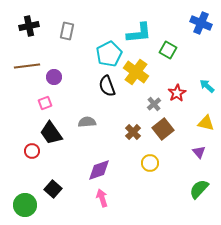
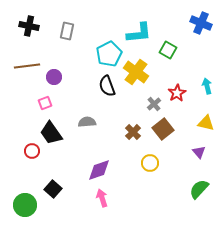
black cross: rotated 24 degrees clockwise
cyan arrow: rotated 35 degrees clockwise
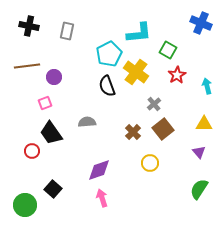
red star: moved 18 px up
yellow triangle: moved 2 px left, 1 px down; rotated 12 degrees counterclockwise
green semicircle: rotated 10 degrees counterclockwise
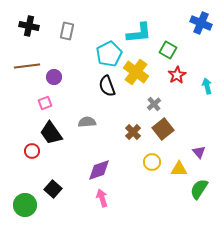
yellow triangle: moved 25 px left, 45 px down
yellow circle: moved 2 px right, 1 px up
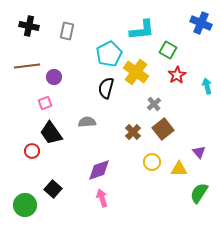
cyan L-shape: moved 3 px right, 3 px up
black semicircle: moved 1 px left, 2 px down; rotated 35 degrees clockwise
green semicircle: moved 4 px down
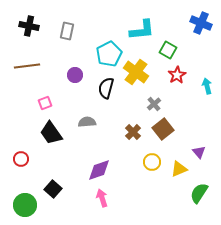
purple circle: moved 21 px right, 2 px up
red circle: moved 11 px left, 8 px down
yellow triangle: rotated 24 degrees counterclockwise
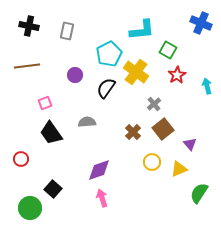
black semicircle: rotated 20 degrees clockwise
purple triangle: moved 9 px left, 8 px up
green circle: moved 5 px right, 3 px down
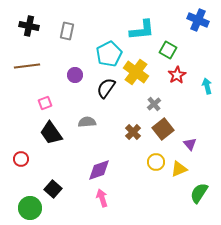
blue cross: moved 3 px left, 3 px up
yellow circle: moved 4 px right
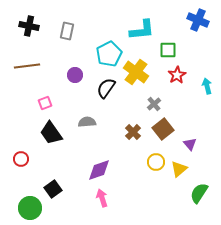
green square: rotated 30 degrees counterclockwise
yellow triangle: rotated 18 degrees counterclockwise
black square: rotated 12 degrees clockwise
